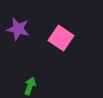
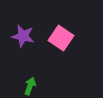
purple star: moved 5 px right, 7 px down
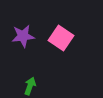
purple star: rotated 20 degrees counterclockwise
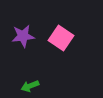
green arrow: rotated 132 degrees counterclockwise
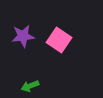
pink square: moved 2 px left, 2 px down
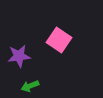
purple star: moved 4 px left, 20 px down
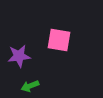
pink square: rotated 25 degrees counterclockwise
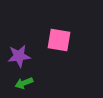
green arrow: moved 6 px left, 3 px up
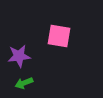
pink square: moved 4 px up
